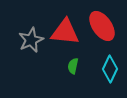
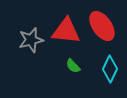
red triangle: moved 1 px right, 1 px up
gray star: rotated 10 degrees clockwise
green semicircle: rotated 56 degrees counterclockwise
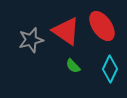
red triangle: rotated 28 degrees clockwise
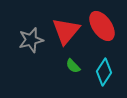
red triangle: rotated 36 degrees clockwise
cyan diamond: moved 6 px left, 3 px down; rotated 8 degrees clockwise
